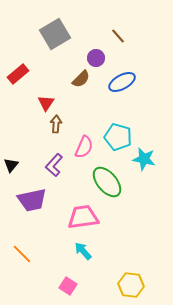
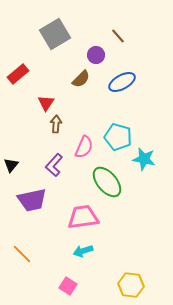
purple circle: moved 3 px up
cyan arrow: rotated 66 degrees counterclockwise
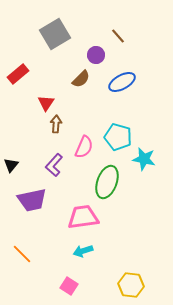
green ellipse: rotated 60 degrees clockwise
pink square: moved 1 px right
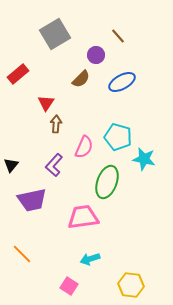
cyan arrow: moved 7 px right, 8 px down
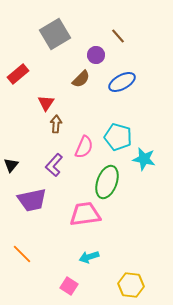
pink trapezoid: moved 2 px right, 3 px up
cyan arrow: moved 1 px left, 2 px up
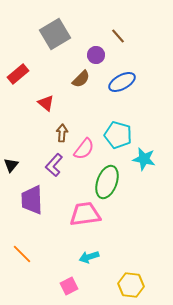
red triangle: rotated 24 degrees counterclockwise
brown arrow: moved 6 px right, 9 px down
cyan pentagon: moved 2 px up
pink semicircle: moved 2 px down; rotated 15 degrees clockwise
purple trapezoid: rotated 100 degrees clockwise
pink square: rotated 30 degrees clockwise
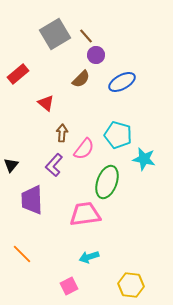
brown line: moved 32 px left
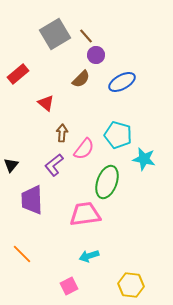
purple L-shape: rotated 10 degrees clockwise
cyan arrow: moved 1 px up
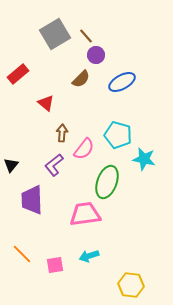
pink square: moved 14 px left, 21 px up; rotated 18 degrees clockwise
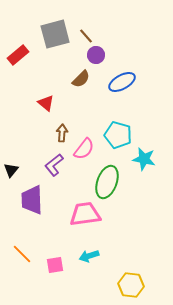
gray square: rotated 16 degrees clockwise
red rectangle: moved 19 px up
black triangle: moved 5 px down
